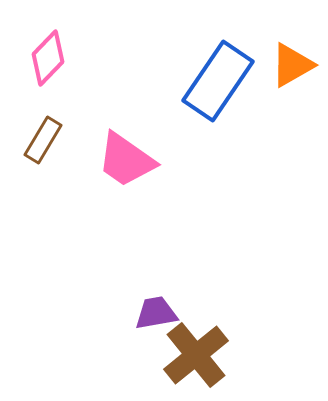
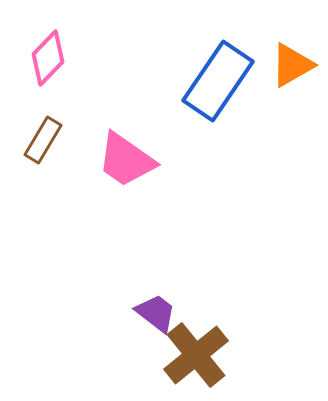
purple trapezoid: rotated 48 degrees clockwise
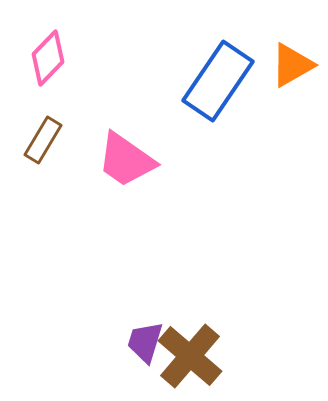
purple trapezoid: moved 11 px left, 29 px down; rotated 111 degrees counterclockwise
brown cross: moved 6 px left, 1 px down; rotated 10 degrees counterclockwise
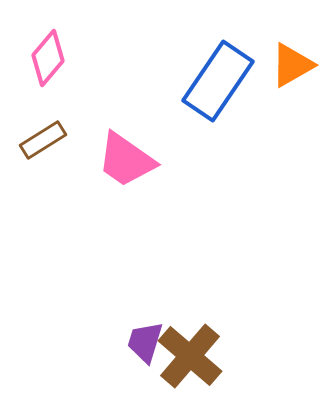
pink diamond: rotated 4 degrees counterclockwise
brown rectangle: rotated 27 degrees clockwise
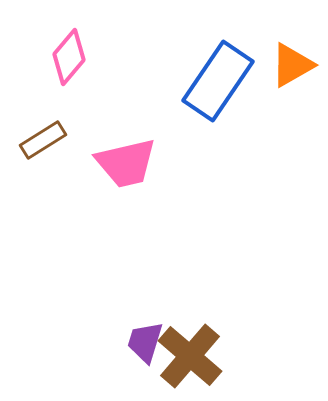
pink diamond: moved 21 px right, 1 px up
pink trapezoid: moved 3 px down; rotated 48 degrees counterclockwise
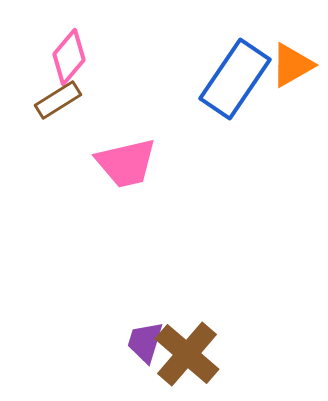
blue rectangle: moved 17 px right, 2 px up
brown rectangle: moved 15 px right, 40 px up
brown cross: moved 3 px left, 2 px up
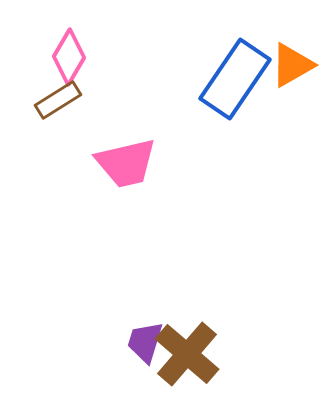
pink diamond: rotated 10 degrees counterclockwise
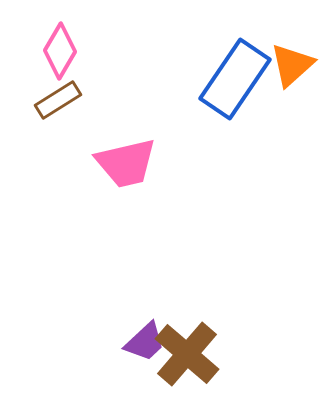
pink diamond: moved 9 px left, 6 px up
orange triangle: rotated 12 degrees counterclockwise
purple trapezoid: rotated 150 degrees counterclockwise
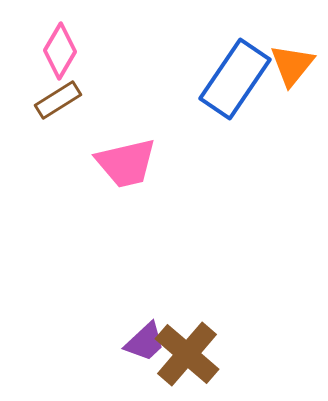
orange triangle: rotated 9 degrees counterclockwise
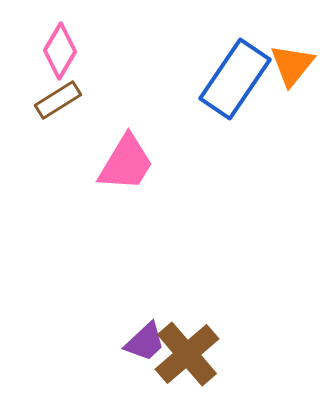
pink trapezoid: rotated 46 degrees counterclockwise
brown cross: rotated 8 degrees clockwise
